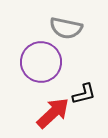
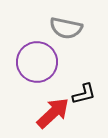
purple circle: moved 4 px left
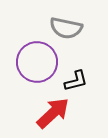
black L-shape: moved 8 px left, 13 px up
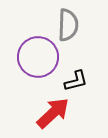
gray semicircle: moved 2 px right, 3 px up; rotated 100 degrees counterclockwise
purple circle: moved 1 px right, 5 px up
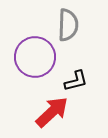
purple circle: moved 3 px left
red arrow: moved 1 px left, 1 px up
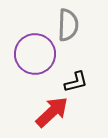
purple circle: moved 3 px up
black L-shape: moved 1 px down
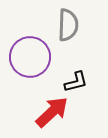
purple circle: moved 5 px left, 3 px down
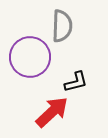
gray semicircle: moved 6 px left, 1 px down
